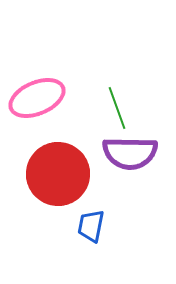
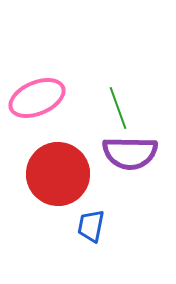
green line: moved 1 px right
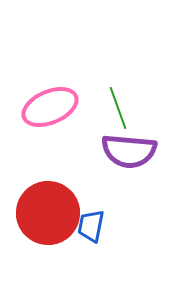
pink ellipse: moved 13 px right, 9 px down
purple semicircle: moved 1 px left, 2 px up; rotated 4 degrees clockwise
red circle: moved 10 px left, 39 px down
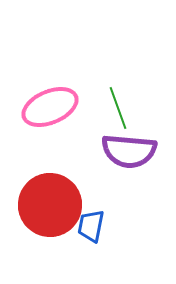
red circle: moved 2 px right, 8 px up
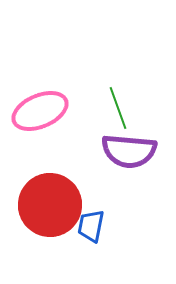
pink ellipse: moved 10 px left, 4 px down
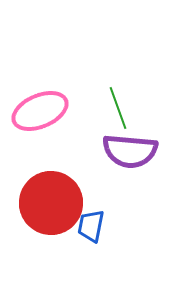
purple semicircle: moved 1 px right
red circle: moved 1 px right, 2 px up
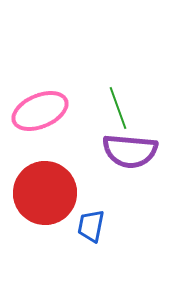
red circle: moved 6 px left, 10 px up
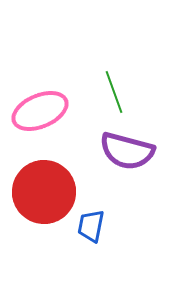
green line: moved 4 px left, 16 px up
purple semicircle: moved 3 px left; rotated 10 degrees clockwise
red circle: moved 1 px left, 1 px up
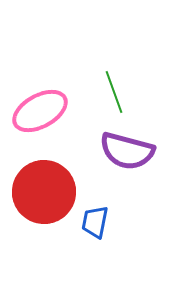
pink ellipse: rotated 6 degrees counterclockwise
blue trapezoid: moved 4 px right, 4 px up
